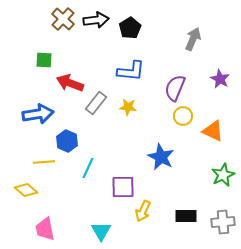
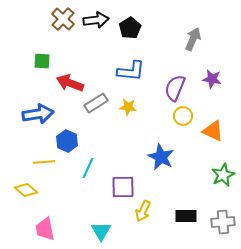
green square: moved 2 px left, 1 px down
purple star: moved 8 px left; rotated 18 degrees counterclockwise
gray rectangle: rotated 20 degrees clockwise
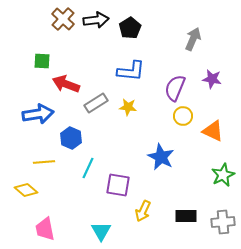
red arrow: moved 4 px left, 1 px down
blue hexagon: moved 4 px right, 3 px up
purple square: moved 5 px left, 2 px up; rotated 10 degrees clockwise
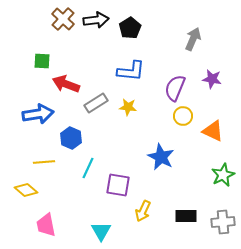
pink trapezoid: moved 1 px right, 4 px up
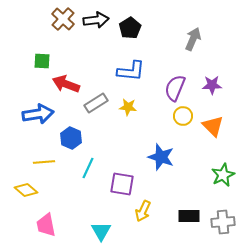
purple star: moved 6 px down; rotated 12 degrees counterclockwise
orange triangle: moved 5 px up; rotated 20 degrees clockwise
blue star: rotated 8 degrees counterclockwise
purple square: moved 4 px right, 1 px up
black rectangle: moved 3 px right
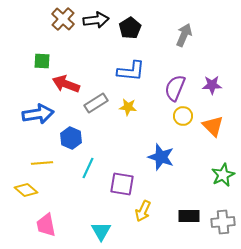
gray arrow: moved 9 px left, 4 px up
yellow line: moved 2 px left, 1 px down
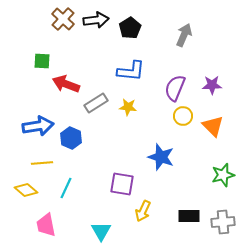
blue arrow: moved 12 px down
cyan line: moved 22 px left, 20 px down
green star: rotated 10 degrees clockwise
